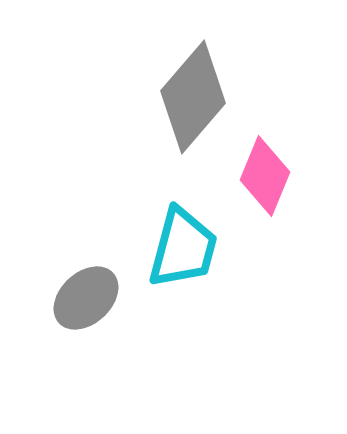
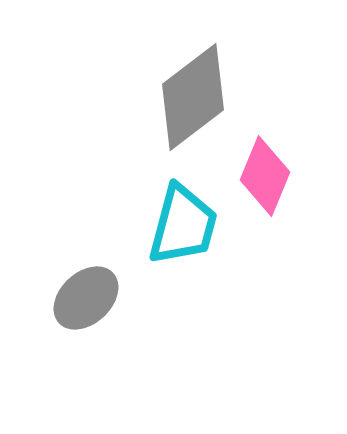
gray diamond: rotated 12 degrees clockwise
cyan trapezoid: moved 23 px up
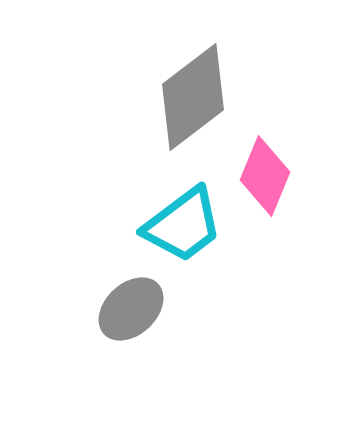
cyan trapezoid: rotated 38 degrees clockwise
gray ellipse: moved 45 px right, 11 px down
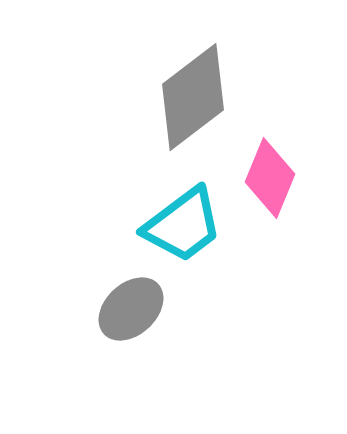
pink diamond: moved 5 px right, 2 px down
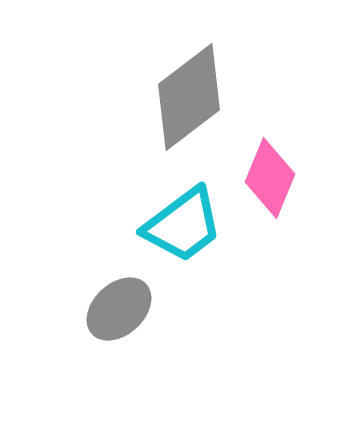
gray diamond: moved 4 px left
gray ellipse: moved 12 px left
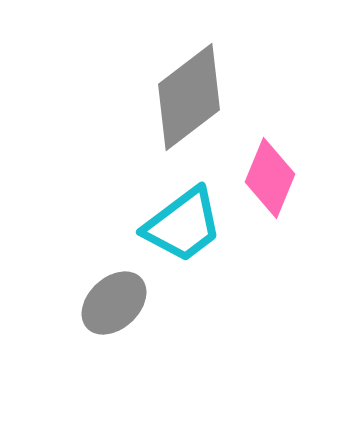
gray ellipse: moved 5 px left, 6 px up
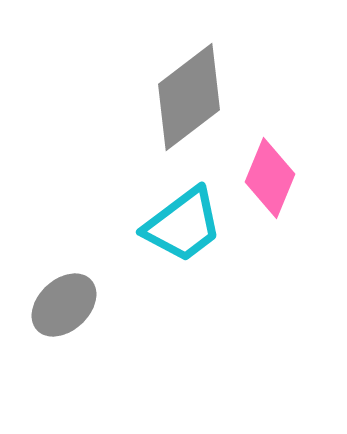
gray ellipse: moved 50 px left, 2 px down
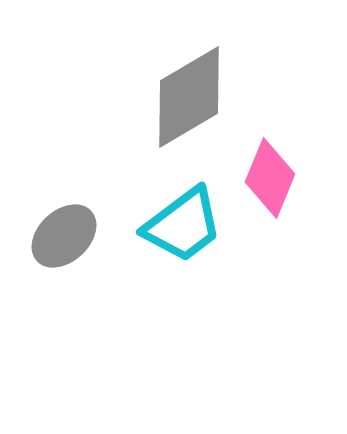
gray diamond: rotated 7 degrees clockwise
gray ellipse: moved 69 px up
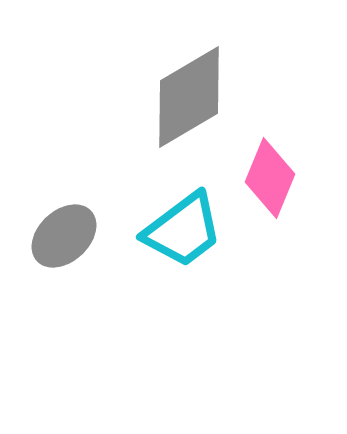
cyan trapezoid: moved 5 px down
